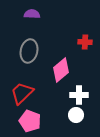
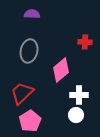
pink pentagon: rotated 20 degrees clockwise
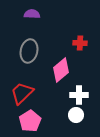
red cross: moved 5 px left, 1 px down
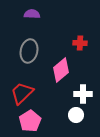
white cross: moved 4 px right, 1 px up
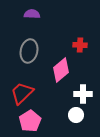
red cross: moved 2 px down
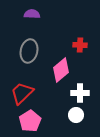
white cross: moved 3 px left, 1 px up
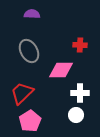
gray ellipse: rotated 40 degrees counterclockwise
pink diamond: rotated 40 degrees clockwise
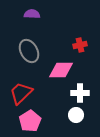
red cross: rotated 16 degrees counterclockwise
red trapezoid: moved 1 px left
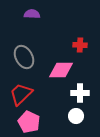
red cross: rotated 16 degrees clockwise
gray ellipse: moved 5 px left, 6 px down
red trapezoid: moved 1 px down
white circle: moved 1 px down
pink pentagon: moved 1 px left, 1 px down; rotated 15 degrees counterclockwise
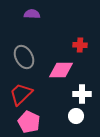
white cross: moved 2 px right, 1 px down
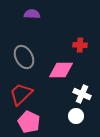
white cross: rotated 24 degrees clockwise
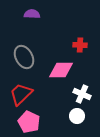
white circle: moved 1 px right
